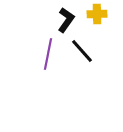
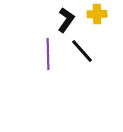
purple line: rotated 12 degrees counterclockwise
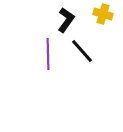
yellow cross: moved 6 px right; rotated 18 degrees clockwise
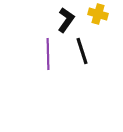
yellow cross: moved 5 px left
black line: rotated 24 degrees clockwise
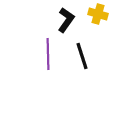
black line: moved 5 px down
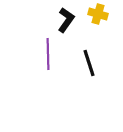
black line: moved 7 px right, 7 px down
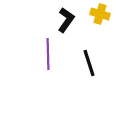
yellow cross: moved 2 px right
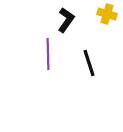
yellow cross: moved 7 px right
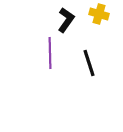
yellow cross: moved 8 px left
purple line: moved 2 px right, 1 px up
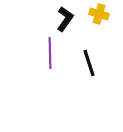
black L-shape: moved 1 px left, 1 px up
